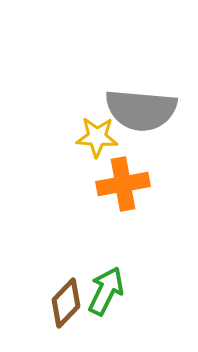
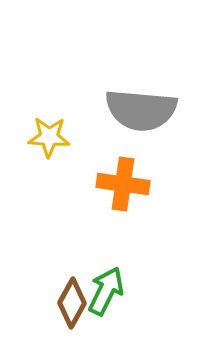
yellow star: moved 48 px left
orange cross: rotated 18 degrees clockwise
brown diamond: moved 6 px right; rotated 15 degrees counterclockwise
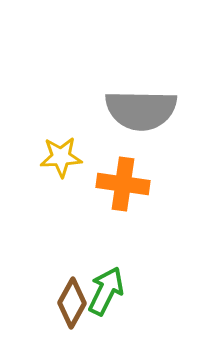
gray semicircle: rotated 4 degrees counterclockwise
yellow star: moved 12 px right, 20 px down; rotated 6 degrees counterclockwise
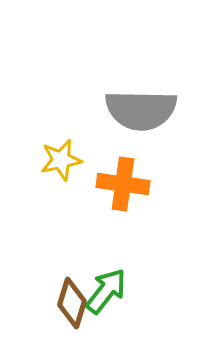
yellow star: moved 3 px down; rotated 9 degrees counterclockwise
green arrow: rotated 12 degrees clockwise
brown diamond: rotated 12 degrees counterclockwise
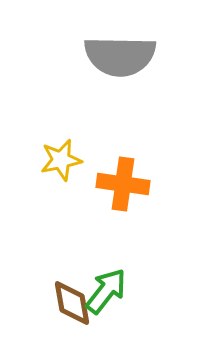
gray semicircle: moved 21 px left, 54 px up
brown diamond: rotated 27 degrees counterclockwise
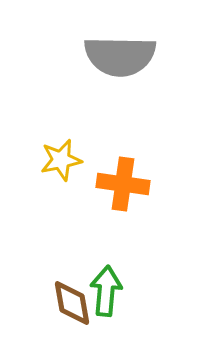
green arrow: rotated 33 degrees counterclockwise
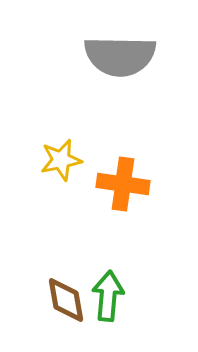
green arrow: moved 2 px right, 5 px down
brown diamond: moved 6 px left, 3 px up
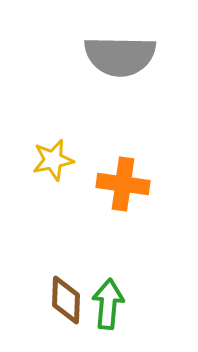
yellow star: moved 8 px left
green arrow: moved 8 px down
brown diamond: rotated 12 degrees clockwise
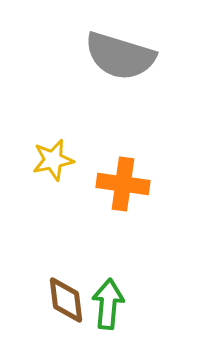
gray semicircle: rotated 16 degrees clockwise
brown diamond: rotated 9 degrees counterclockwise
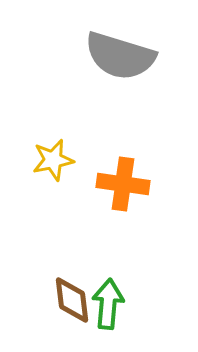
brown diamond: moved 6 px right
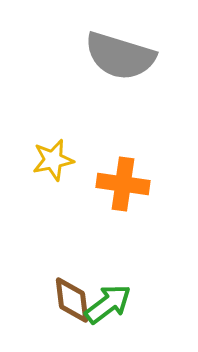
green arrow: rotated 48 degrees clockwise
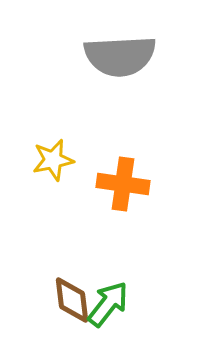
gray semicircle: rotated 20 degrees counterclockwise
green arrow: rotated 15 degrees counterclockwise
